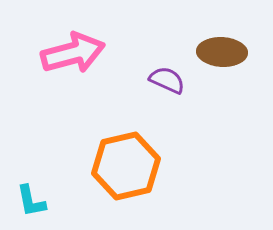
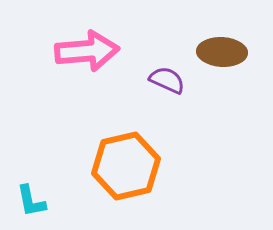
pink arrow: moved 14 px right, 2 px up; rotated 10 degrees clockwise
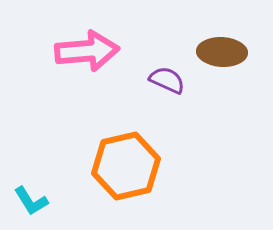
cyan L-shape: rotated 21 degrees counterclockwise
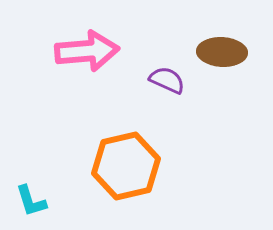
cyan L-shape: rotated 15 degrees clockwise
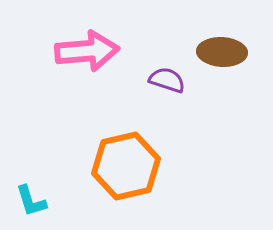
purple semicircle: rotated 6 degrees counterclockwise
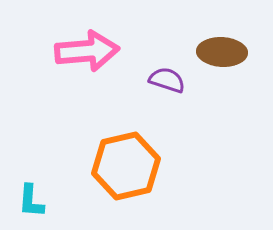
cyan L-shape: rotated 21 degrees clockwise
